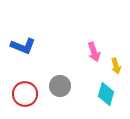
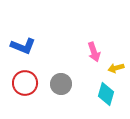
yellow arrow: moved 2 px down; rotated 91 degrees clockwise
gray circle: moved 1 px right, 2 px up
red circle: moved 11 px up
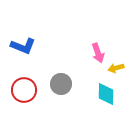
pink arrow: moved 4 px right, 1 px down
red circle: moved 1 px left, 7 px down
cyan diamond: rotated 15 degrees counterclockwise
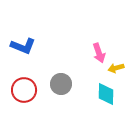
pink arrow: moved 1 px right
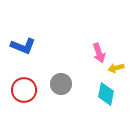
cyan diamond: rotated 10 degrees clockwise
